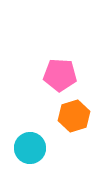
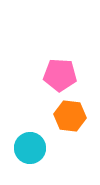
orange hexagon: moved 4 px left; rotated 24 degrees clockwise
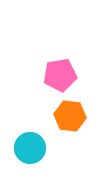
pink pentagon: rotated 12 degrees counterclockwise
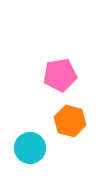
orange hexagon: moved 5 px down; rotated 8 degrees clockwise
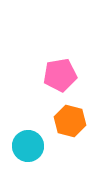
cyan circle: moved 2 px left, 2 px up
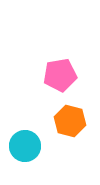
cyan circle: moved 3 px left
